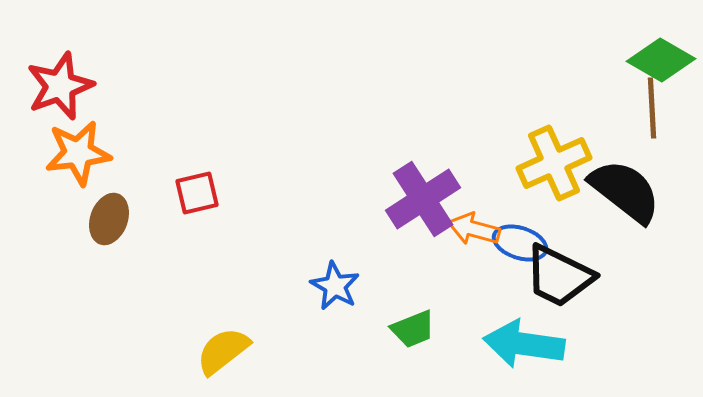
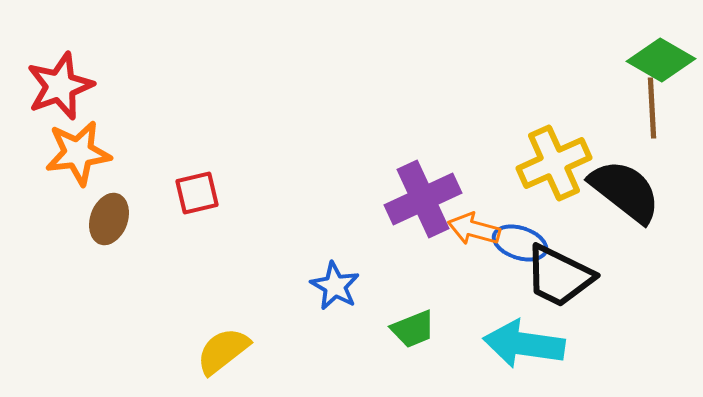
purple cross: rotated 8 degrees clockwise
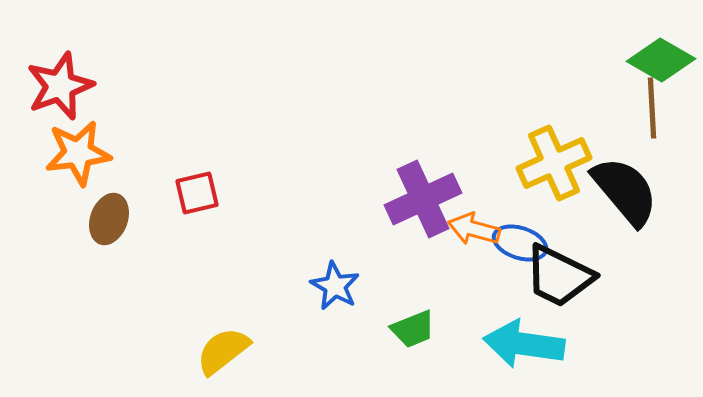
black semicircle: rotated 12 degrees clockwise
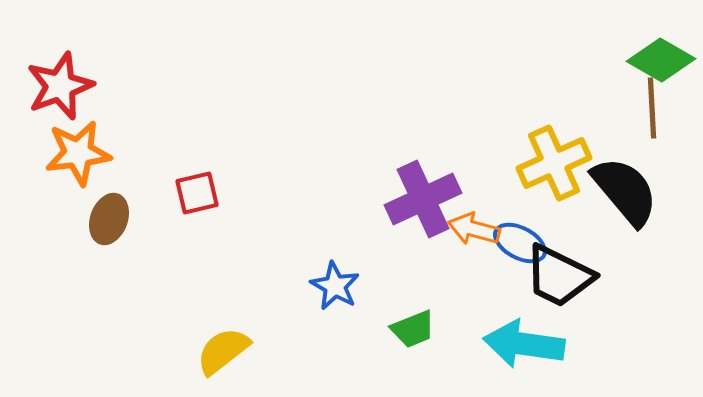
blue ellipse: rotated 10 degrees clockwise
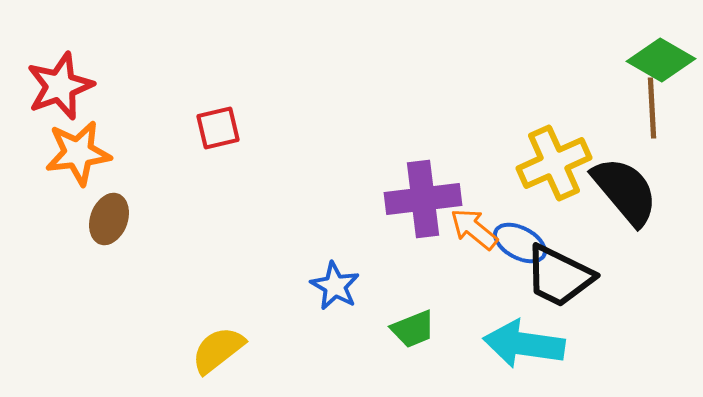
red square: moved 21 px right, 65 px up
purple cross: rotated 18 degrees clockwise
orange arrow: rotated 24 degrees clockwise
yellow semicircle: moved 5 px left, 1 px up
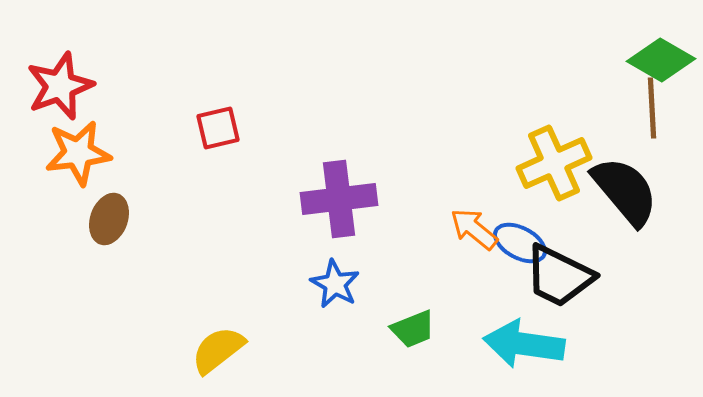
purple cross: moved 84 px left
blue star: moved 2 px up
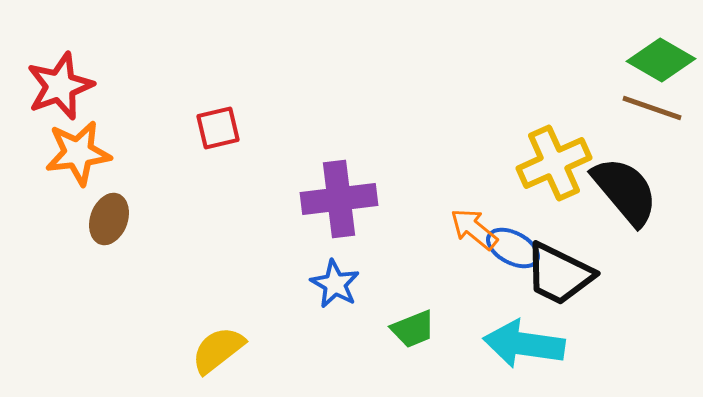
brown line: rotated 68 degrees counterclockwise
blue ellipse: moved 7 px left, 5 px down
black trapezoid: moved 2 px up
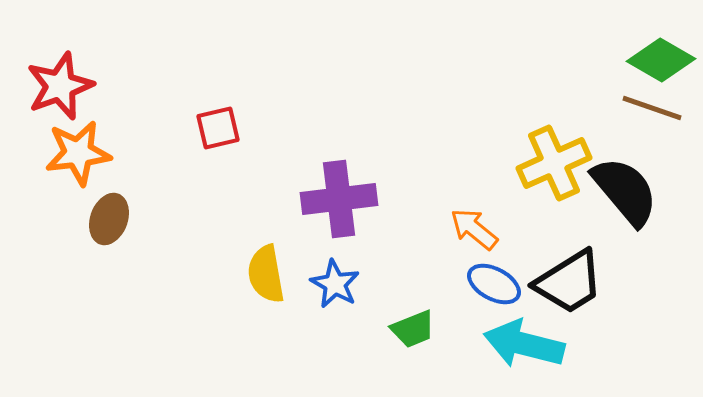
blue ellipse: moved 19 px left, 36 px down
black trapezoid: moved 10 px right, 8 px down; rotated 58 degrees counterclockwise
cyan arrow: rotated 6 degrees clockwise
yellow semicircle: moved 48 px right, 76 px up; rotated 62 degrees counterclockwise
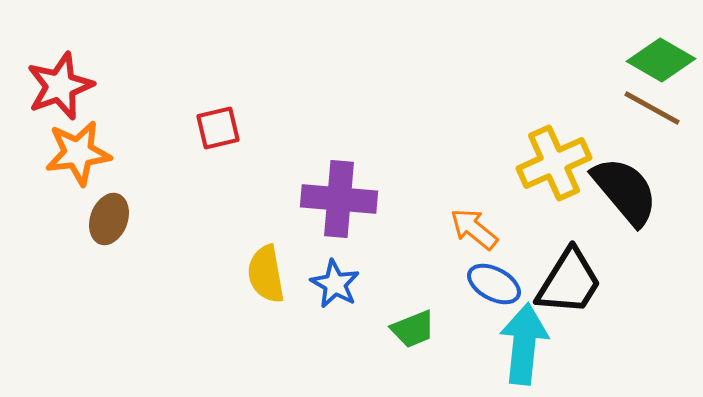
brown line: rotated 10 degrees clockwise
purple cross: rotated 12 degrees clockwise
black trapezoid: rotated 26 degrees counterclockwise
cyan arrow: rotated 82 degrees clockwise
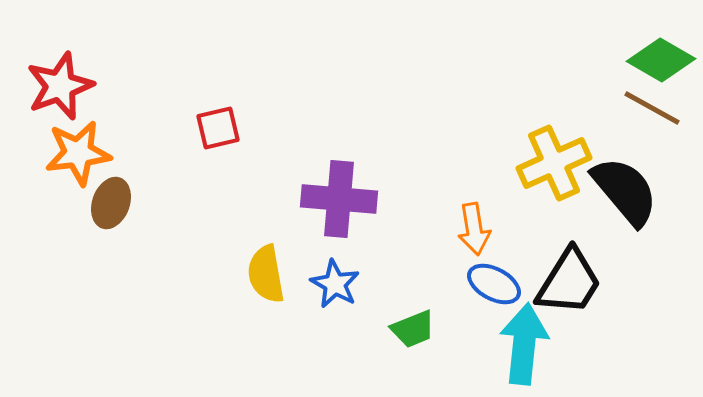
brown ellipse: moved 2 px right, 16 px up
orange arrow: rotated 138 degrees counterclockwise
